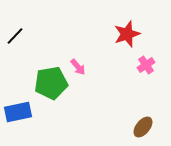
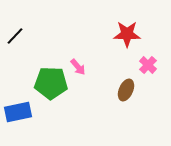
red star: rotated 20 degrees clockwise
pink cross: moved 2 px right; rotated 12 degrees counterclockwise
green pentagon: rotated 12 degrees clockwise
brown ellipse: moved 17 px left, 37 px up; rotated 15 degrees counterclockwise
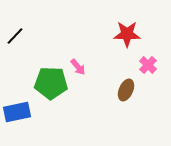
blue rectangle: moved 1 px left
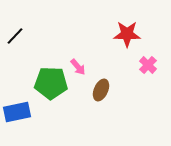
brown ellipse: moved 25 px left
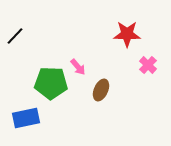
blue rectangle: moved 9 px right, 6 px down
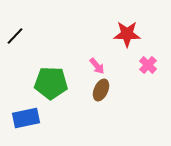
pink arrow: moved 19 px right, 1 px up
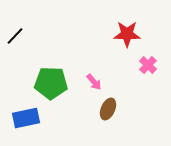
pink arrow: moved 3 px left, 16 px down
brown ellipse: moved 7 px right, 19 px down
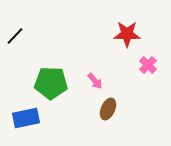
pink arrow: moved 1 px right, 1 px up
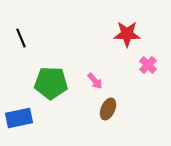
black line: moved 6 px right, 2 px down; rotated 66 degrees counterclockwise
blue rectangle: moved 7 px left
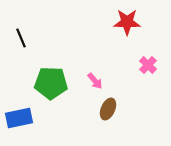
red star: moved 12 px up
